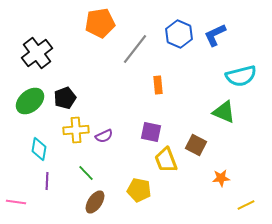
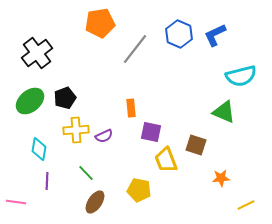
orange rectangle: moved 27 px left, 23 px down
brown square: rotated 10 degrees counterclockwise
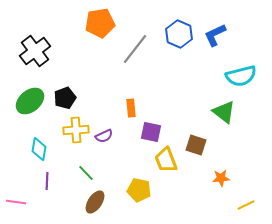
black cross: moved 2 px left, 2 px up
green triangle: rotated 15 degrees clockwise
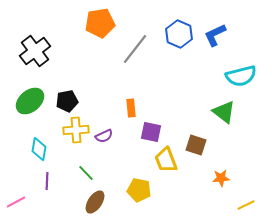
black pentagon: moved 2 px right, 3 px down; rotated 10 degrees clockwise
pink line: rotated 36 degrees counterclockwise
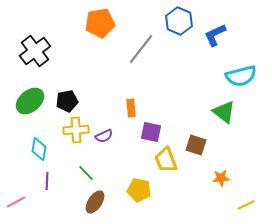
blue hexagon: moved 13 px up
gray line: moved 6 px right
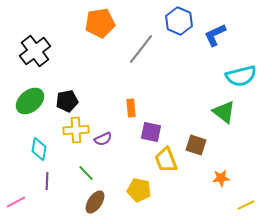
purple semicircle: moved 1 px left, 3 px down
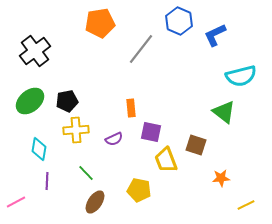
purple semicircle: moved 11 px right
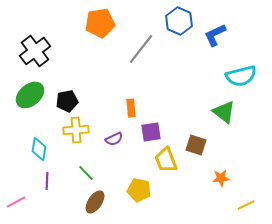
green ellipse: moved 6 px up
purple square: rotated 20 degrees counterclockwise
